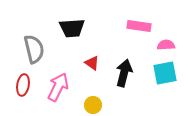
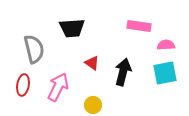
black arrow: moved 1 px left, 1 px up
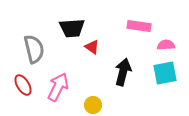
red triangle: moved 16 px up
red ellipse: rotated 40 degrees counterclockwise
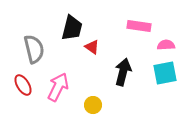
black trapezoid: rotated 72 degrees counterclockwise
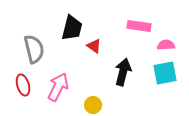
red triangle: moved 2 px right, 1 px up
red ellipse: rotated 15 degrees clockwise
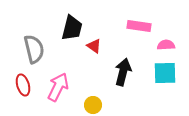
cyan square: rotated 10 degrees clockwise
